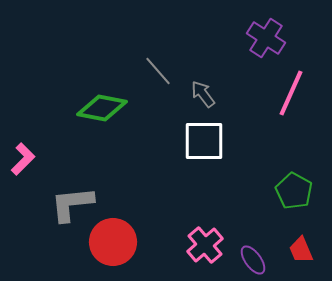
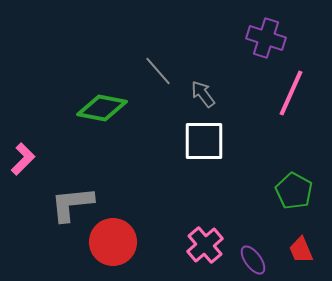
purple cross: rotated 15 degrees counterclockwise
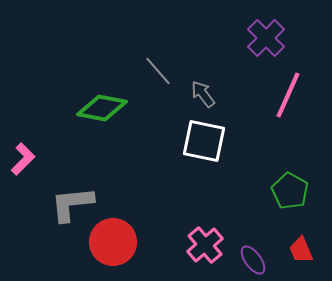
purple cross: rotated 27 degrees clockwise
pink line: moved 3 px left, 2 px down
white square: rotated 12 degrees clockwise
green pentagon: moved 4 px left
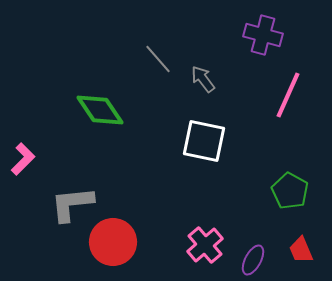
purple cross: moved 3 px left, 3 px up; rotated 30 degrees counterclockwise
gray line: moved 12 px up
gray arrow: moved 15 px up
green diamond: moved 2 px left, 2 px down; rotated 45 degrees clockwise
purple ellipse: rotated 64 degrees clockwise
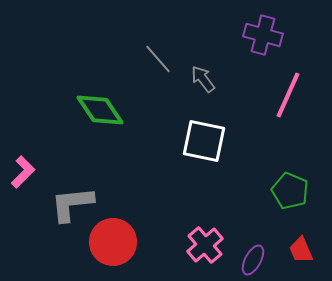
pink L-shape: moved 13 px down
green pentagon: rotated 6 degrees counterclockwise
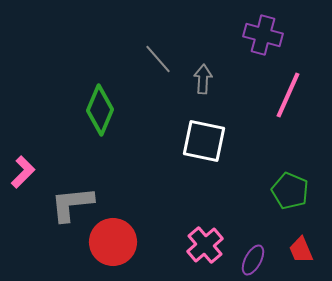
gray arrow: rotated 40 degrees clockwise
green diamond: rotated 57 degrees clockwise
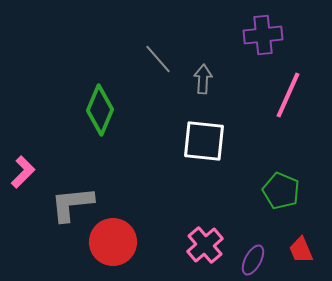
purple cross: rotated 21 degrees counterclockwise
white square: rotated 6 degrees counterclockwise
green pentagon: moved 9 px left
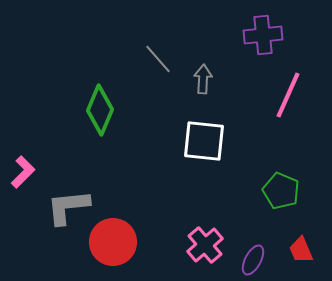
gray L-shape: moved 4 px left, 3 px down
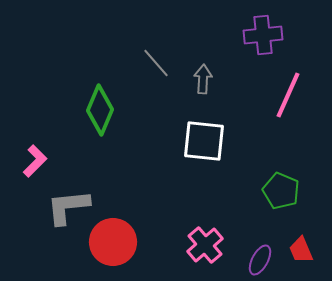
gray line: moved 2 px left, 4 px down
pink L-shape: moved 12 px right, 11 px up
purple ellipse: moved 7 px right
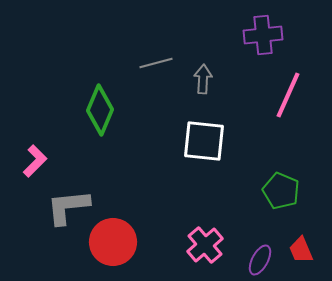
gray line: rotated 64 degrees counterclockwise
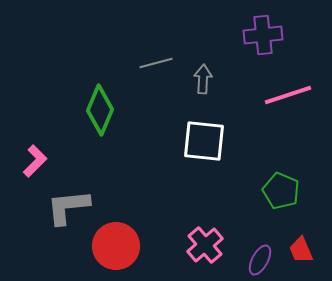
pink line: rotated 48 degrees clockwise
red circle: moved 3 px right, 4 px down
